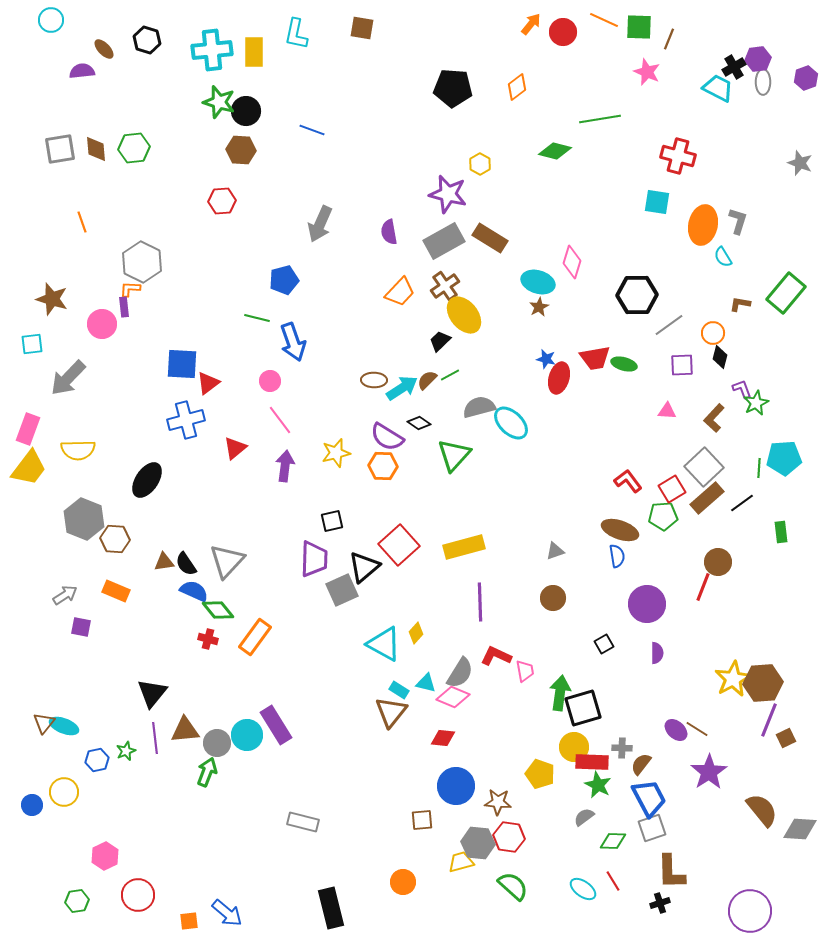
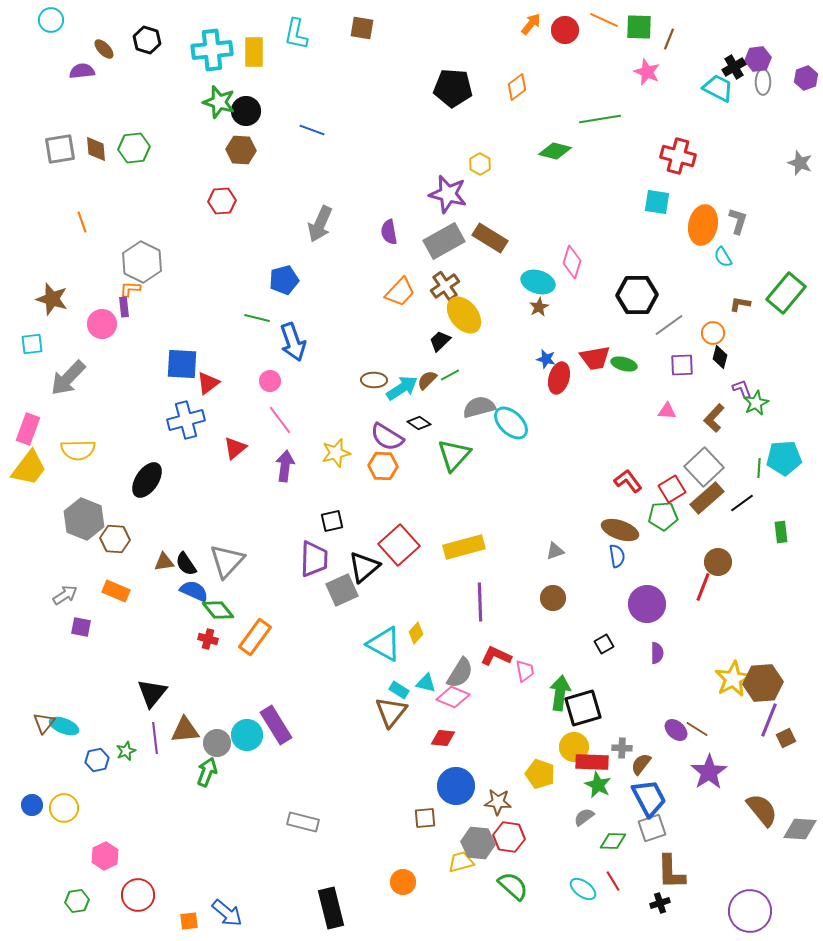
red circle at (563, 32): moved 2 px right, 2 px up
yellow circle at (64, 792): moved 16 px down
brown square at (422, 820): moved 3 px right, 2 px up
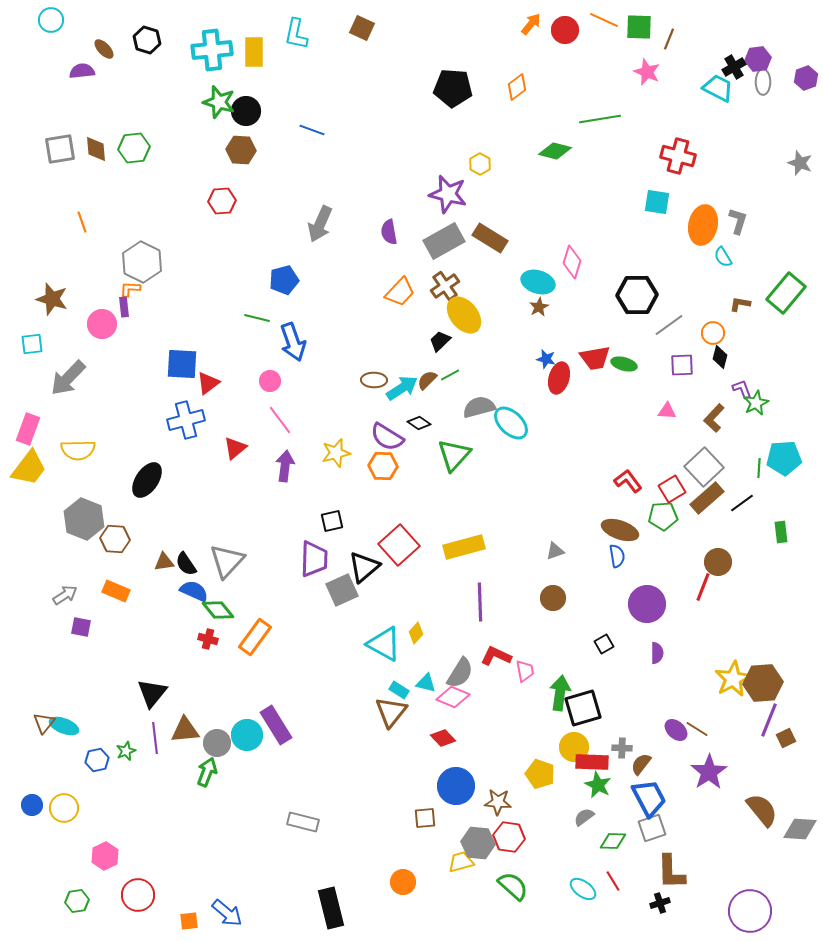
brown square at (362, 28): rotated 15 degrees clockwise
red diamond at (443, 738): rotated 40 degrees clockwise
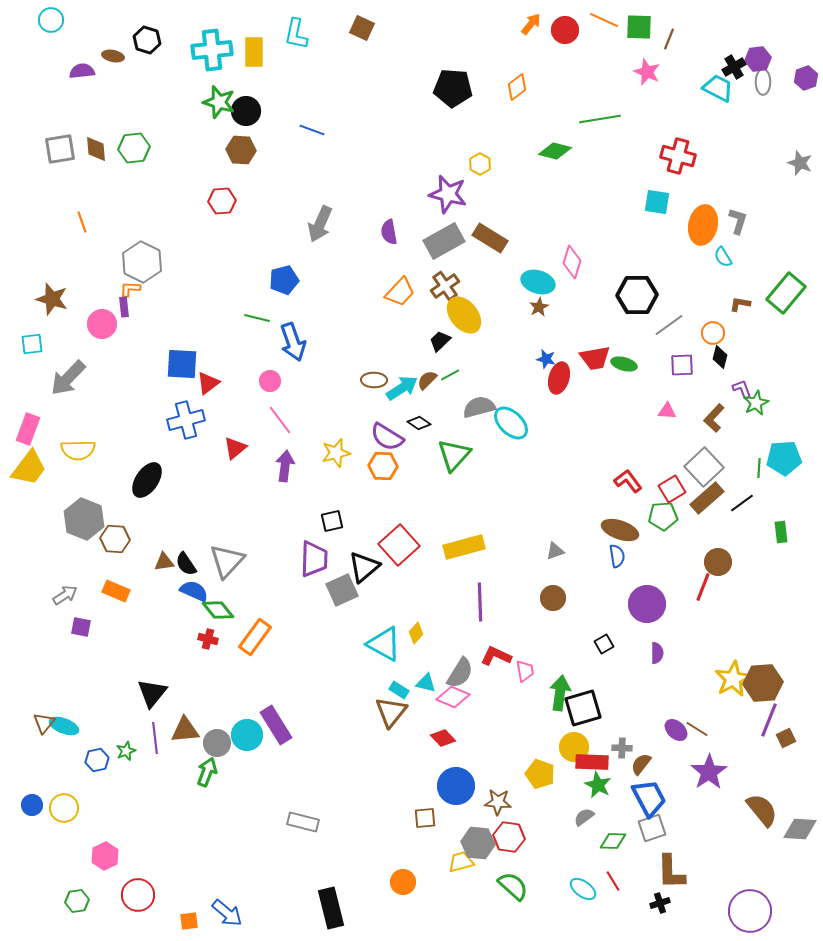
brown ellipse at (104, 49): moved 9 px right, 7 px down; rotated 35 degrees counterclockwise
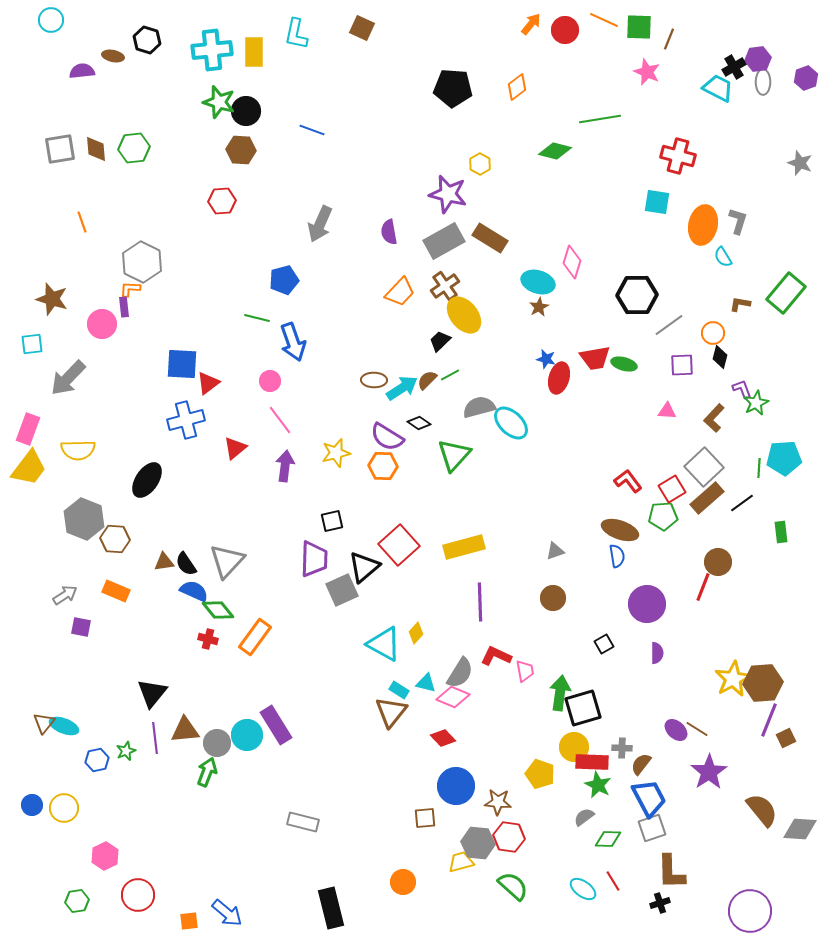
green diamond at (613, 841): moved 5 px left, 2 px up
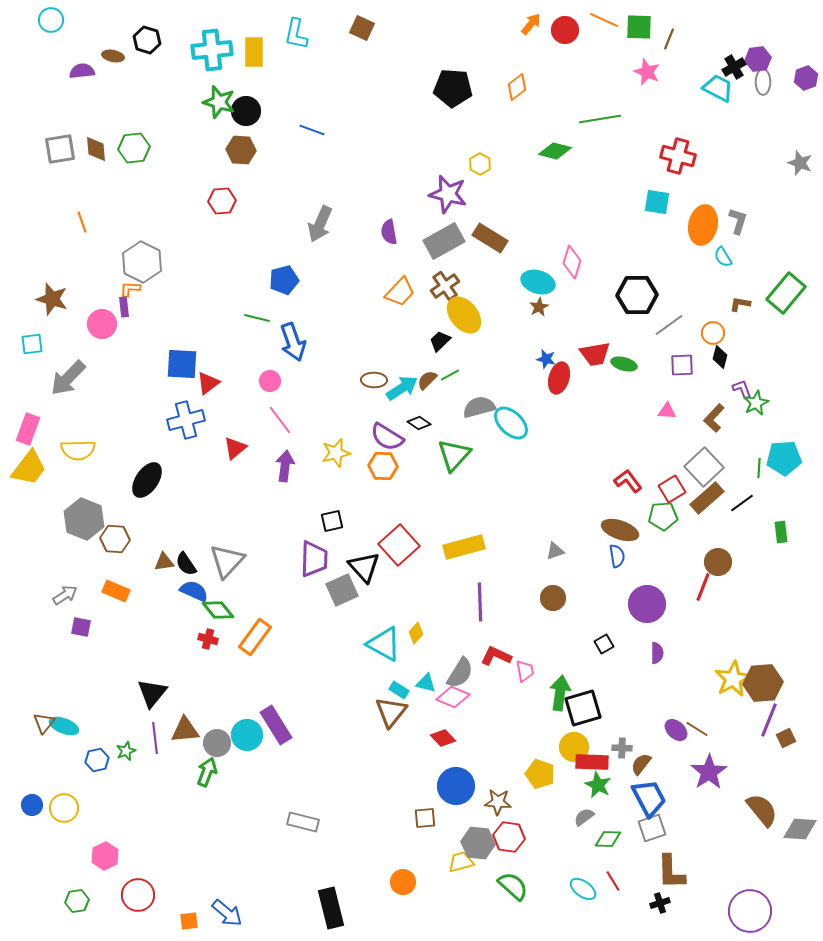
red trapezoid at (595, 358): moved 4 px up
black triangle at (364, 567): rotated 32 degrees counterclockwise
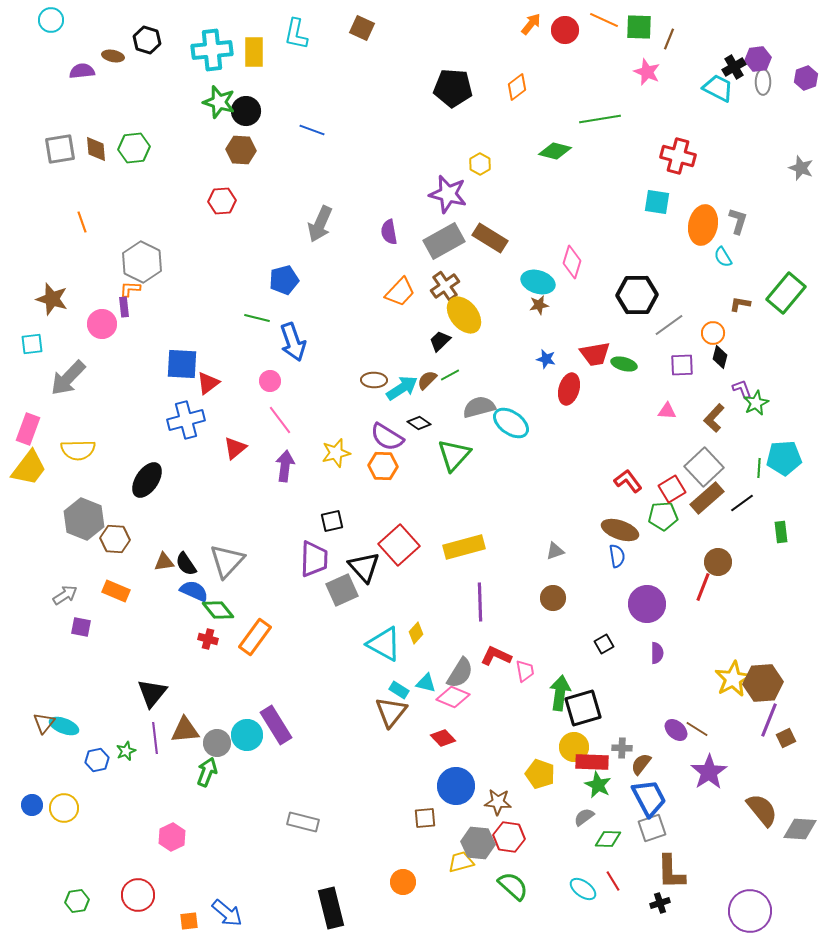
gray star at (800, 163): moved 1 px right, 5 px down
brown star at (539, 307): moved 2 px up; rotated 18 degrees clockwise
red ellipse at (559, 378): moved 10 px right, 11 px down
cyan ellipse at (511, 423): rotated 9 degrees counterclockwise
pink hexagon at (105, 856): moved 67 px right, 19 px up
